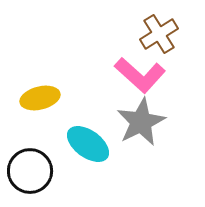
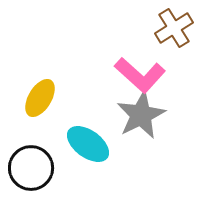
brown cross: moved 15 px right, 6 px up
yellow ellipse: rotated 45 degrees counterclockwise
gray star: moved 7 px up
black circle: moved 1 px right, 3 px up
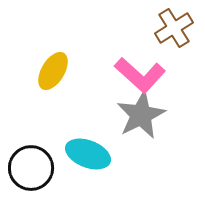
yellow ellipse: moved 13 px right, 27 px up
cyan ellipse: moved 10 px down; rotated 15 degrees counterclockwise
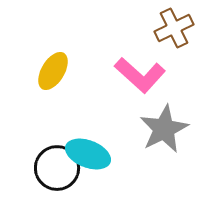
brown cross: rotated 6 degrees clockwise
gray star: moved 23 px right, 14 px down
black circle: moved 26 px right
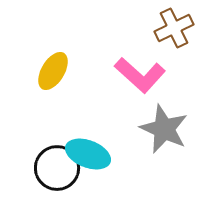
gray star: rotated 21 degrees counterclockwise
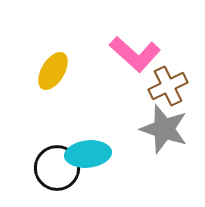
brown cross: moved 6 px left, 58 px down
pink L-shape: moved 5 px left, 21 px up
gray star: rotated 6 degrees counterclockwise
cyan ellipse: rotated 27 degrees counterclockwise
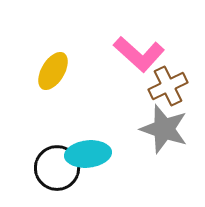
pink L-shape: moved 4 px right
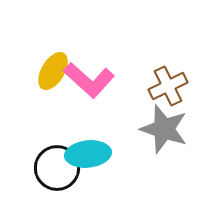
pink L-shape: moved 50 px left, 26 px down
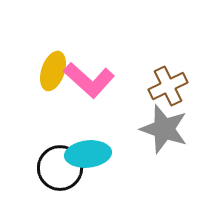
yellow ellipse: rotated 12 degrees counterclockwise
black circle: moved 3 px right
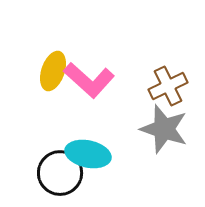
cyan ellipse: rotated 18 degrees clockwise
black circle: moved 5 px down
